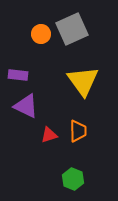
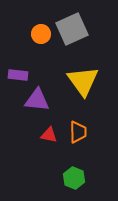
purple triangle: moved 11 px right, 6 px up; rotated 20 degrees counterclockwise
orange trapezoid: moved 1 px down
red triangle: rotated 30 degrees clockwise
green hexagon: moved 1 px right, 1 px up
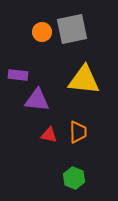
gray square: rotated 12 degrees clockwise
orange circle: moved 1 px right, 2 px up
yellow triangle: moved 1 px right, 1 px up; rotated 48 degrees counterclockwise
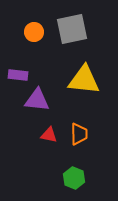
orange circle: moved 8 px left
orange trapezoid: moved 1 px right, 2 px down
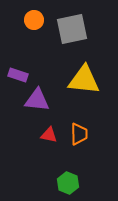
orange circle: moved 12 px up
purple rectangle: rotated 12 degrees clockwise
green hexagon: moved 6 px left, 5 px down
